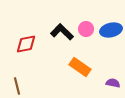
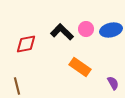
purple semicircle: rotated 48 degrees clockwise
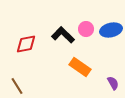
black L-shape: moved 1 px right, 3 px down
brown line: rotated 18 degrees counterclockwise
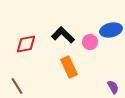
pink circle: moved 4 px right, 13 px down
orange rectangle: moved 11 px left; rotated 30 degrees clockwise
purple semicircle: moved 4 px down
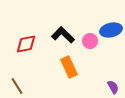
pink circle: moved 1 px up
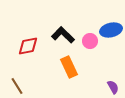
red diamond: moved 2 px right, 2 px down
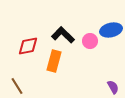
orange rectangle: moved 15 px left, 6 px up; rotated 40 degrees clockwise
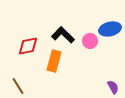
blue ellipse: moved 1 px left, 1 px up
brown line: moved 1 px right
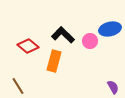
red diamond: rotated 50 degrees clockwise
